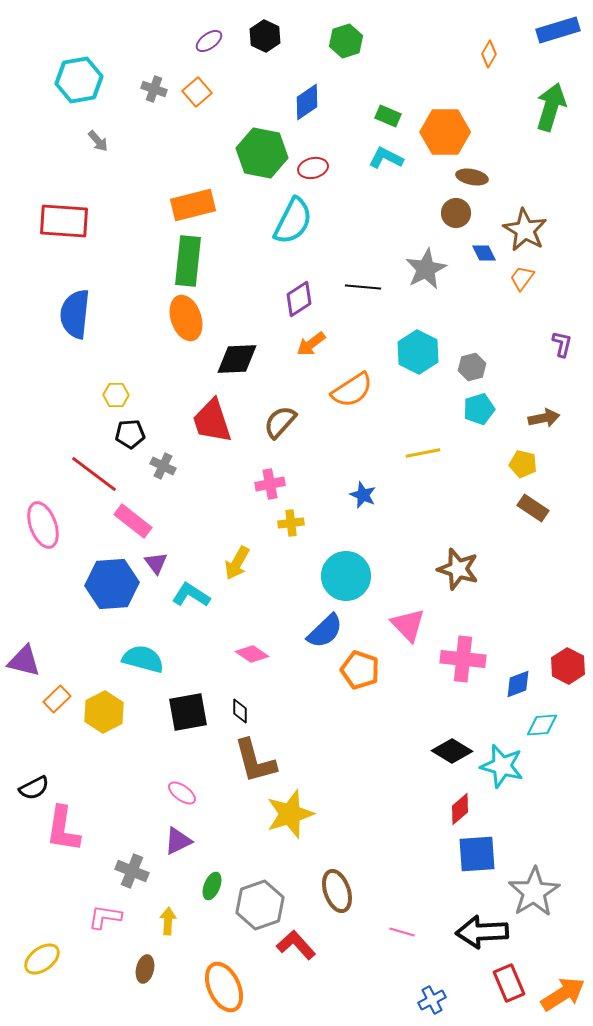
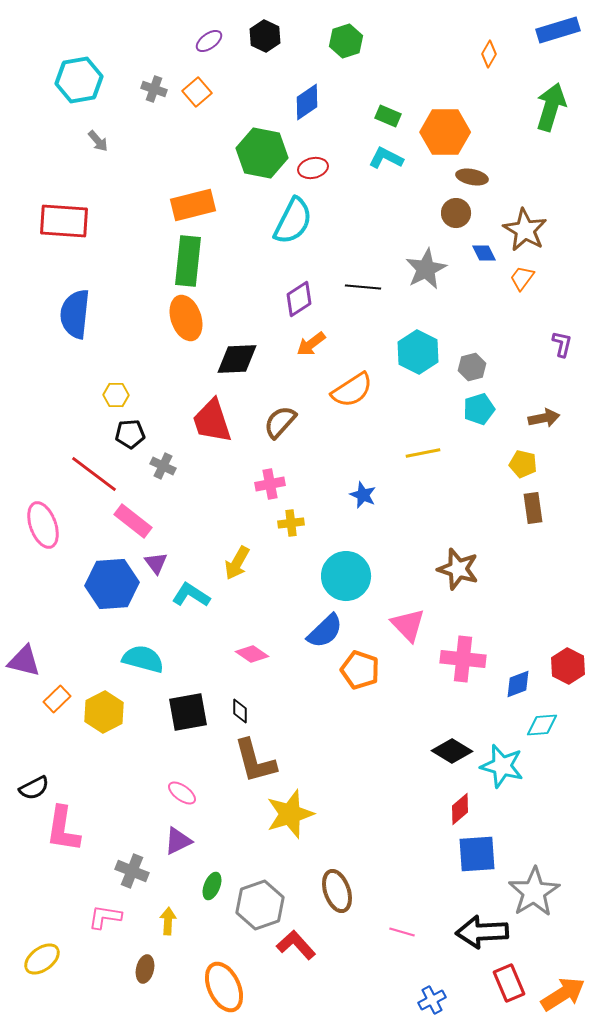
brown rectangle at (533, 508): rotated 48 degrees clockwise
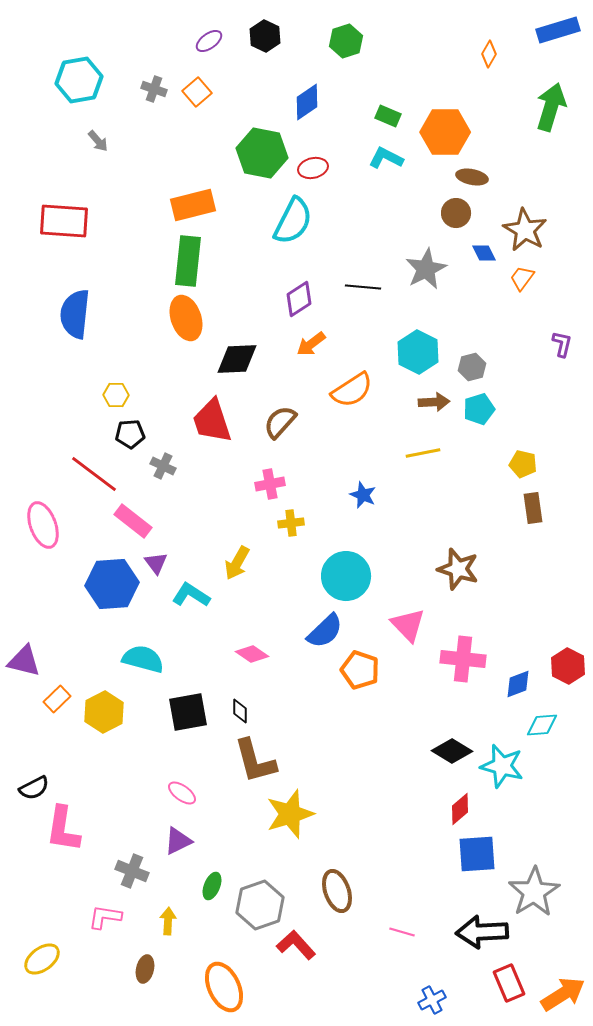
brown arrow at (544, 418): moved 110 px left, 16 px up; rotated 8 degrees clockwise
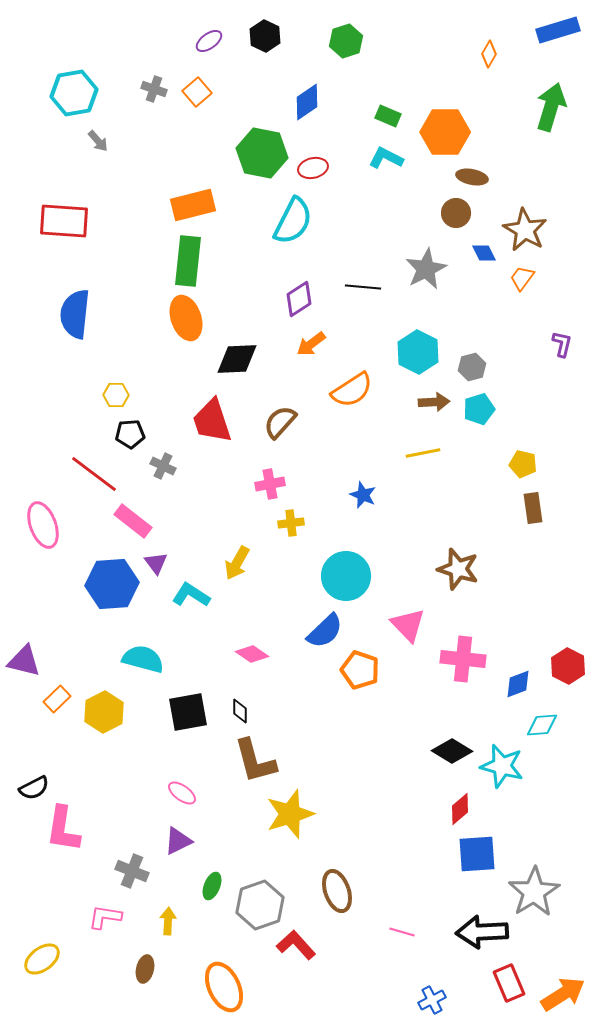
cyan hexagon at (79, 80): moved 5 px left, 13 px down
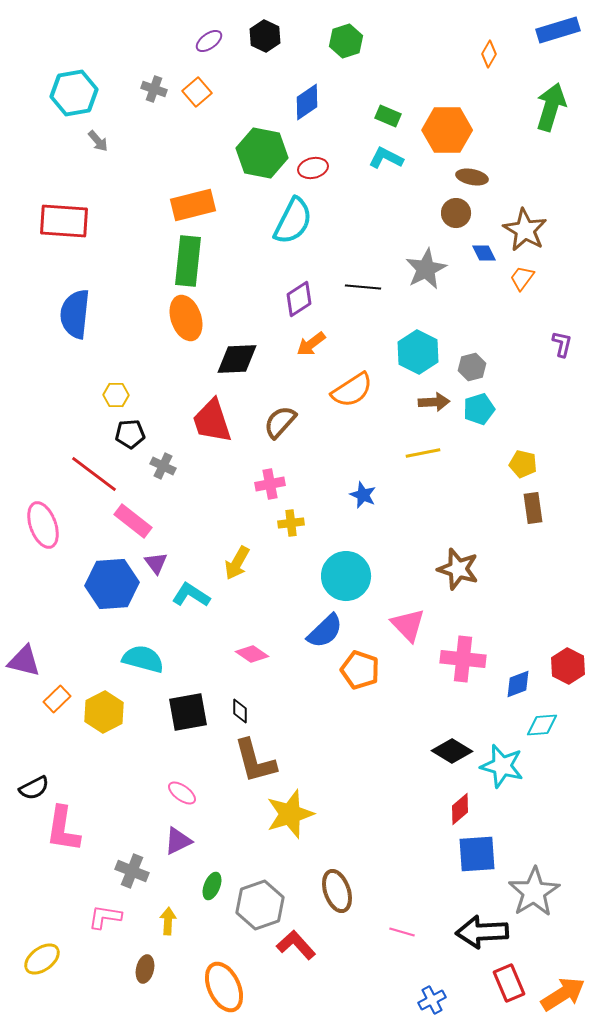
orange hexagon at (445, 132): moved 2 px right, 2 px up
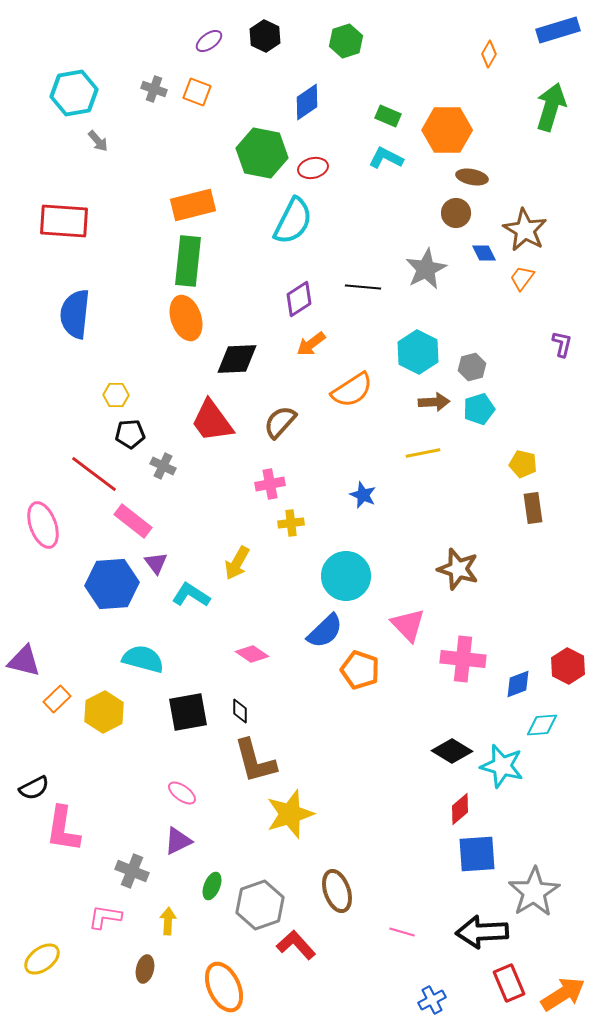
orange square at (197, 92): rotated 28 degrees counterclockwise
red trapezoid at (212, 421): rotated 18 degrees counterclockwise
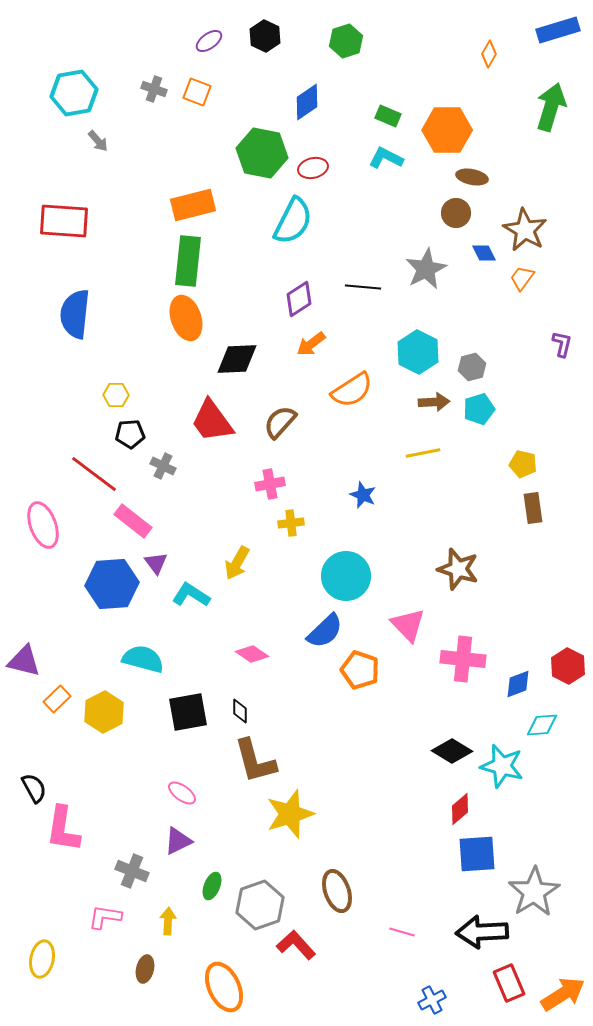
black semicircle at (34, 788): rotated 92 degrees counterclockwise
yellow ellipse at (42, 959): rotated 42 degrees counterclockwise
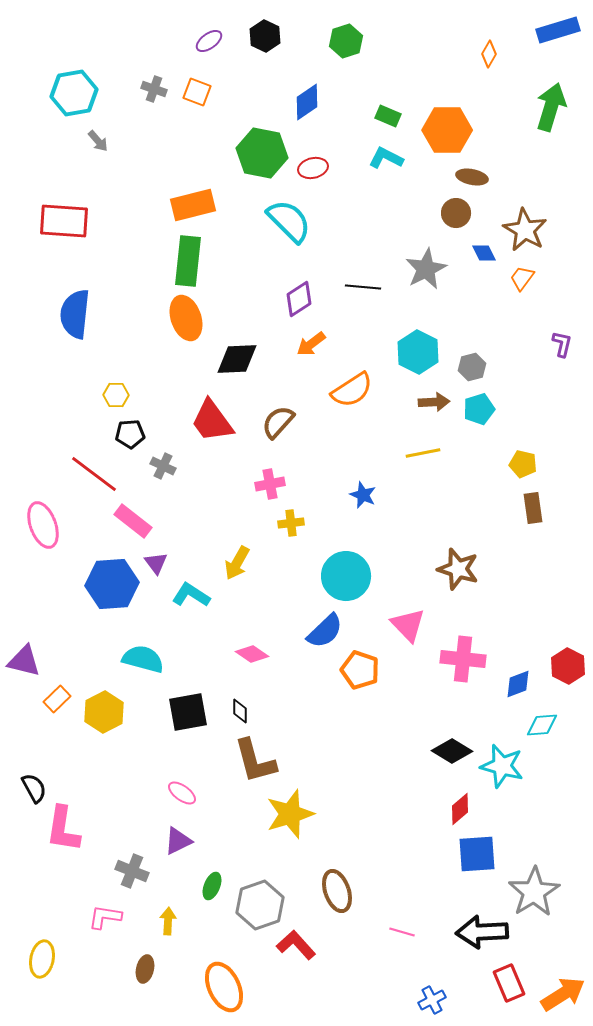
cyan semicircle at (293, 221): moved 4 px left; rotated 72 degrees counterclockwise
brown semicircle at (280, 422): moved 2 px left
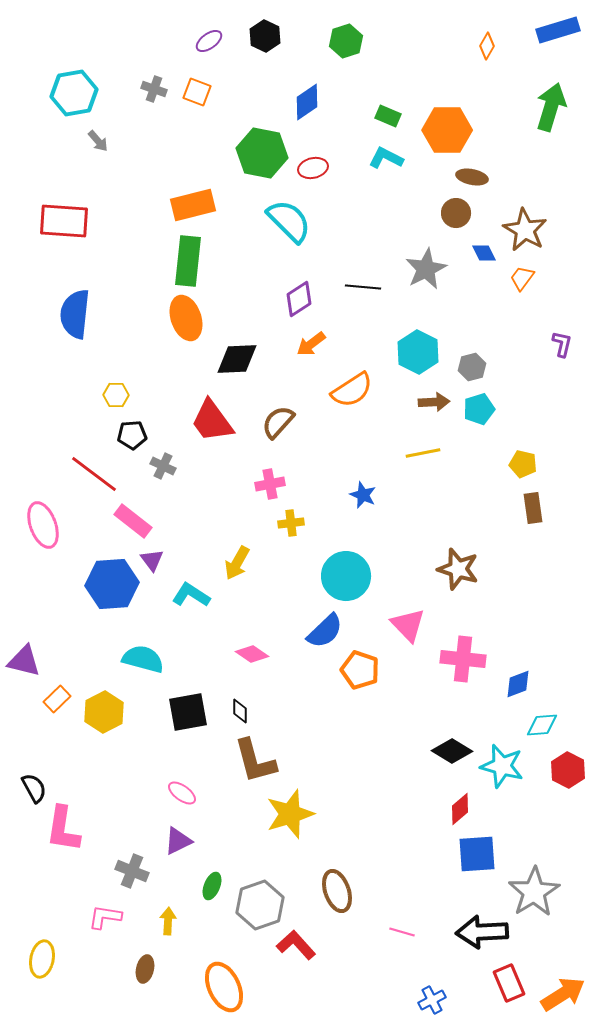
orange diamond at (489, 54): moved 2 px left, 8 px up
black pentagon at (130, 434): moved 2 px right, 1 px down
purple triangle at (156, 563): moved 4 px left, 3 px up
red hexagon at (568, 666): moved 104 px down
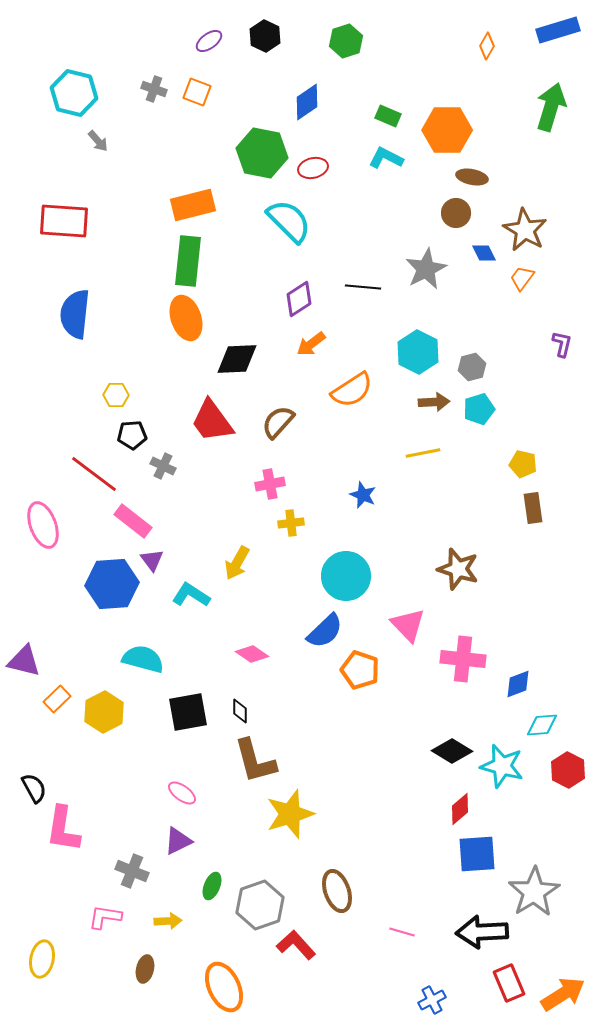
cyan hexagon at (74, 93): rotated 24 degrees clockwise
yellow arrow at (168, 921): rotated 84 degrees clockwise
